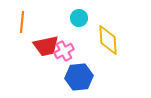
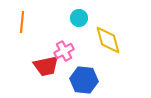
yellow diamond: rotated 12 degrees counterclockwise
red trapezoid: moved 20 px down
blue hexagon: moved 5 px right, 3 px down; rotated 12 degrees clockwise
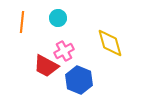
cyan circle: moved 21 px left
yellow diamond: moved 2 px right, 3 px down
red trapezoid: rotated 40 degrees clockwise
blue hexagon: moved 5 px left; rotated 16 degrees clockwise
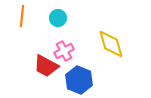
orange line: moved 6 px up
yellow diamond: moved 1 px right, 1 px down
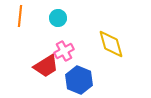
orange line: moved 2 px left
red trapezoid: rotated 60 degrees counterclockwise
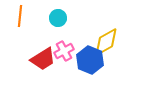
yellow diamond: moved 5 px left, 2 px up; rotated 76 degrees clockwise
red trapezoid: moved 3 px left, 7 px up
blue hexagon: moved 11 px right, 20 px up
